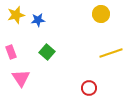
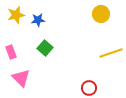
green square: moved 2 px left, 4 px up
pink triangle: rotated 12 degrees counterclockwise
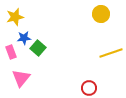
yellow star: moved 1 px left, 2 px down
blue star: moved 14 px left, 18 px down
green square: moved 7 px left
pink triangle: rotated 24 degrees clockwise
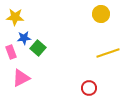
yellow star: rotated 18 degrees clockwise
yellow line: moved 3 px left
pink triangle: rotated 24 degrees clockwise
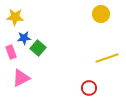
yellow line: moved 1 px left, 5 px down
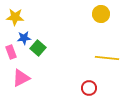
yellow line: rotated 25 degrees clockwise
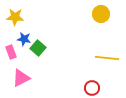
blue star: moved 1 px down; rotated 16 degrees clockwise
red circle: moved 3 px right
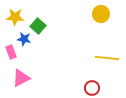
green square: moved 22 px up
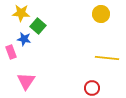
yellow star: moved 6 px right, 4 px up
pink triangle: moved 5 px right, 3 px down; rotated 30 degrees counterclockwise
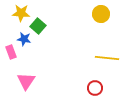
red circle: moved 3 px right
